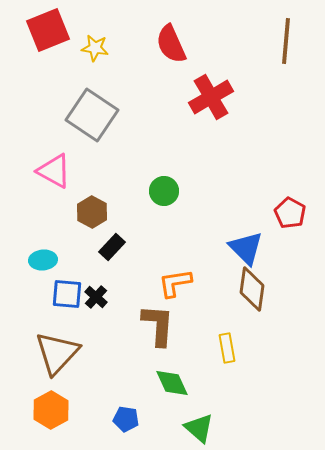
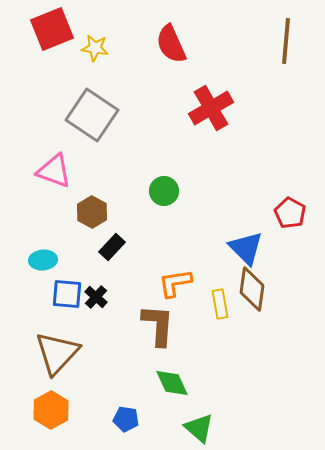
red square: moved 4 px right, 1 px up
red cross: moved 11 px down
pink triangle: rotated 9 degrees counterclockwise
yellow rectangle: moved 7 px left, 44 px up
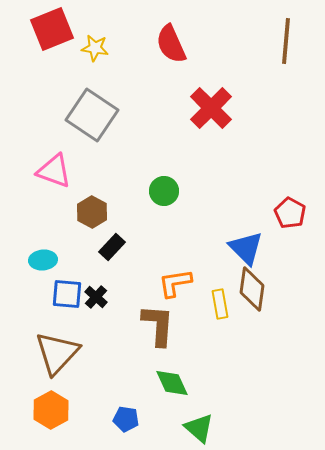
red cross: rotated 15 degrees counterclockwise
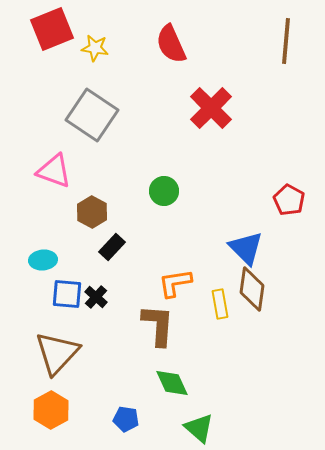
red pentagon: moved 1 px left, 13 px up
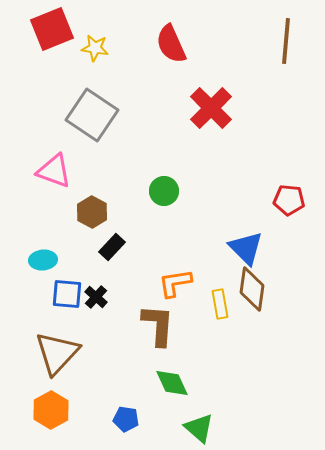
red pentagon: rotated 24 degrees counterclockwise
